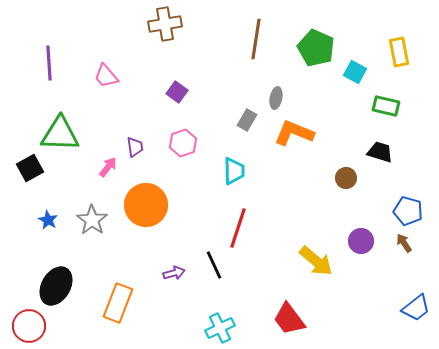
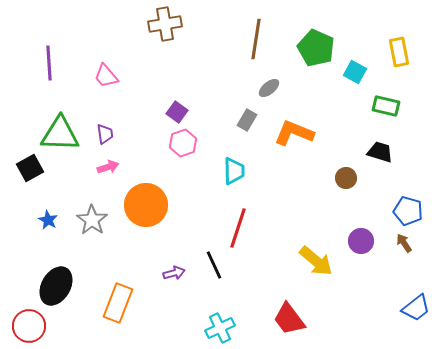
purple square: moved 20 px down
gray ellipse: moved 7 px left, 10 px up; rotated 40 degrees clockwise
purple trapezoid: moved 30 px left, 13 px up
pink arrow: rotated 35 degrees clockwise
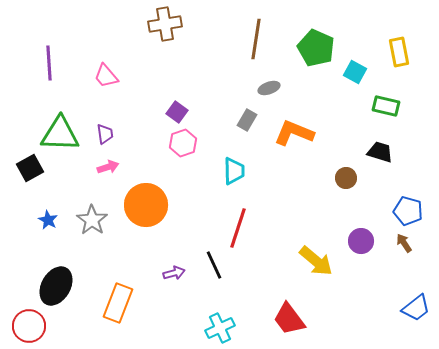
gray ellipse: rotated 20 degrees clockwise
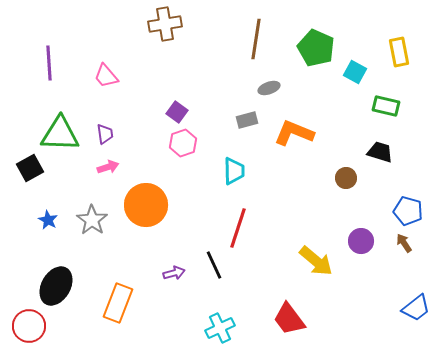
gray rectangle: rotated 45 degrees clockwise
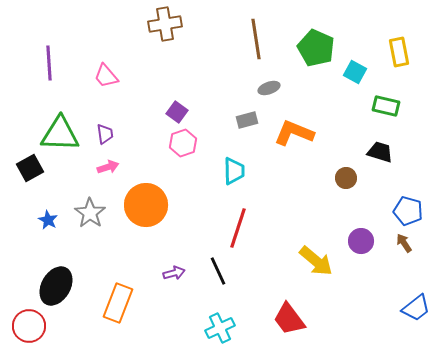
brown line: rotated 18 degrees counterclockwise
gray star: moved 2 px left, 7 px up
black line: moved 4 px right, 6 px down
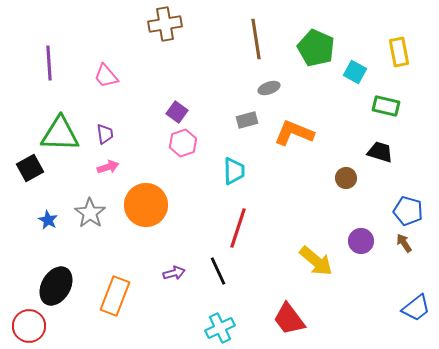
orange rectangle: moved 3 px left, 7 px up
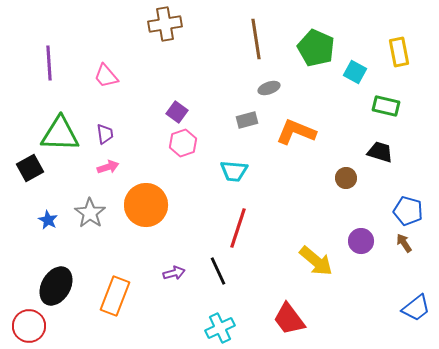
orange L-shape: moved 2 px right, 1 px up
cyan trapezoid: rotated 96 degrees clockwise
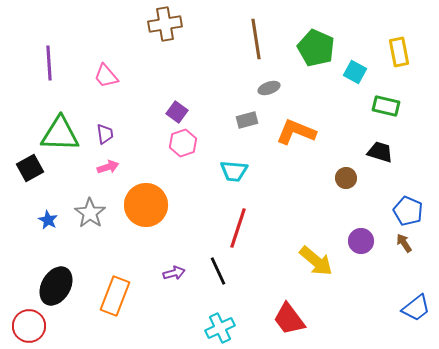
blue pentagon: rotated 8 degrees clockwise
